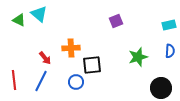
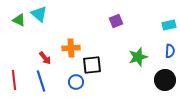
blue line: rotated 45 degrees counterclockwise
black circle: moved 4 px right, 8 px up
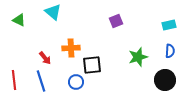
cyan triangle: moved 14 px right, 2 px up
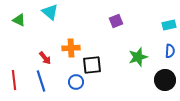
cyan triangle: moved 3 px left
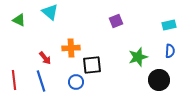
black circle: moved 6 px left
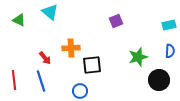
blue circle: moved 4 px right, 9 px down
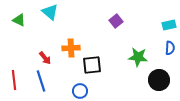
purple square: rotated 16 degrees counterclockwise
blue semicircle: moved 3 px up
green star: rotated 24 degrees clockwise
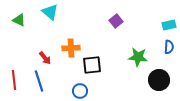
blue semicircle: moved 1 px left, 1 px up
blue line: moved 2 px left
